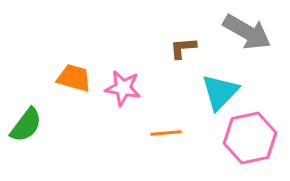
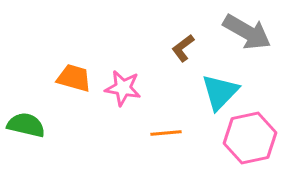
brown L-shape: rotated 32 degrees counterclockwise
green semicircle: rotated 114 degrees counterclockwise
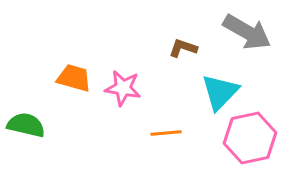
brown L-shape: rotated 56 degrees clockwise
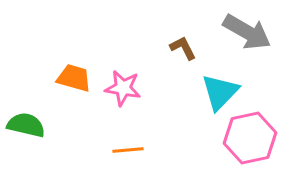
brown L-shape: rotated 44 degrees clockwise
orange line: moved 38 px left, 17 px down
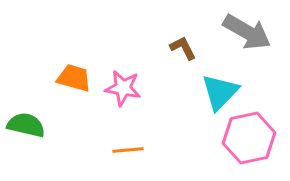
pink hexagon: moved 1 px left
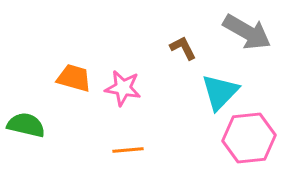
pink hexagon: rotated 6 degrees clockwise
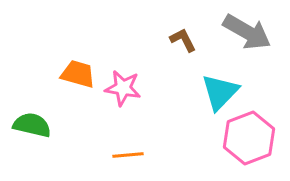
brown L-shape: moved 8 px up
orange trapezoid: moved 4 px right, 4 px up
green semicircle: moved 6 px right
pink hexagon: rotated 15 degrees counterclockwise
orange line: moved 5 px down
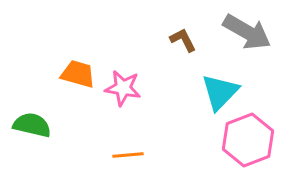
pink hexagon: moved 1 px left, 2 px down
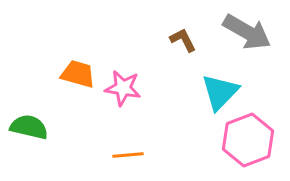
green semicircle: moved 3 px left, 2 px down
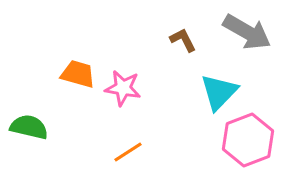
cyan triangle: moved 1 px left
orange line: moved 3 px up; rotated 28 degrees counterclockwise
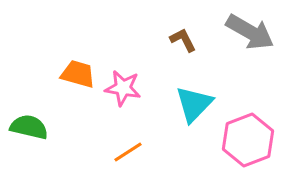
gray arrow: moved 3 px right
cyan triangle: moved 25 px left, 12 px down
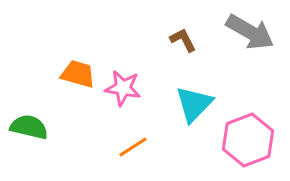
orange line: moved 5 px right, 5 px up
